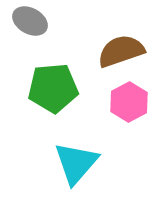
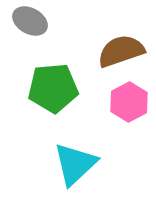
cyan triangle: moved 1 px left, 1 px down; rotated 6 degrees clockwise
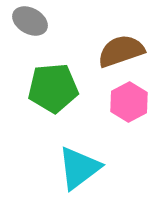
cyan triangle: moved 4 px right, 4 px down; rotated 6 degrees clockwise
